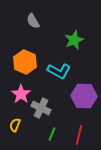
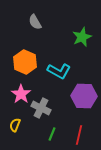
gray semicircle: moved 2 px right, 1 px down
green star: moved 8 px right, 3 px up
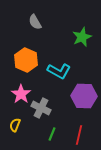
orange hexagon: moved 1 px right, 2 px up
